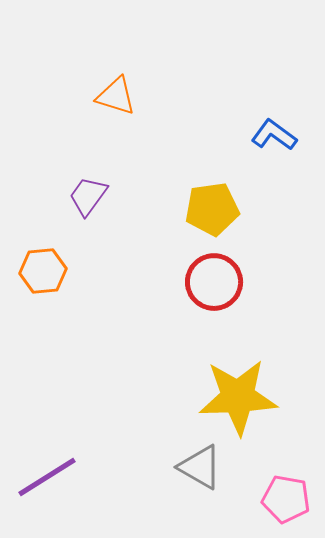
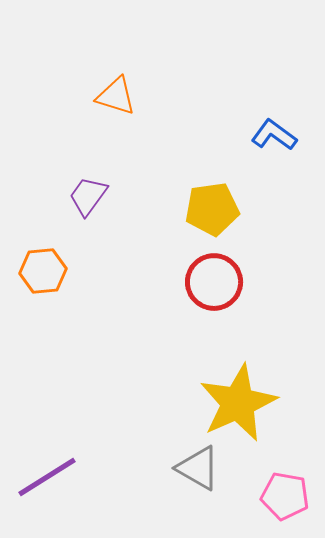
yellow star: moved 6 px down; rotated 22 degrees counterclockwise
gray triangle: moved 2 px left, 1 px down
pink pentagon: moved 1 px left, 3 px up
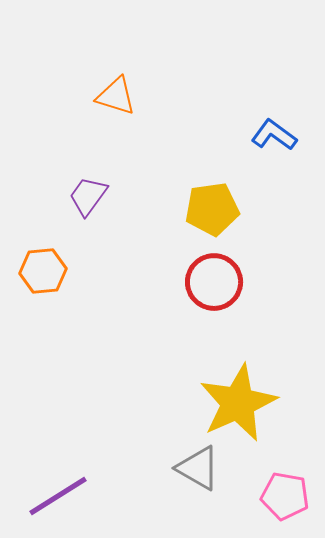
purple line: moved 11 px right, 19 px down
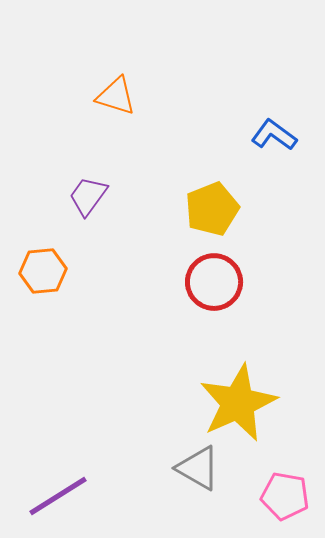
yellow pentagon: rotated 14 degrees counterclockwise
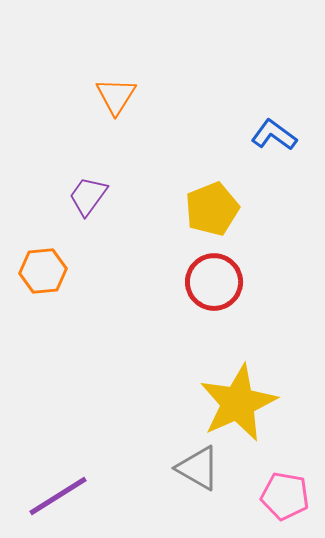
orange triangle: rotated 45 degrees clockwise
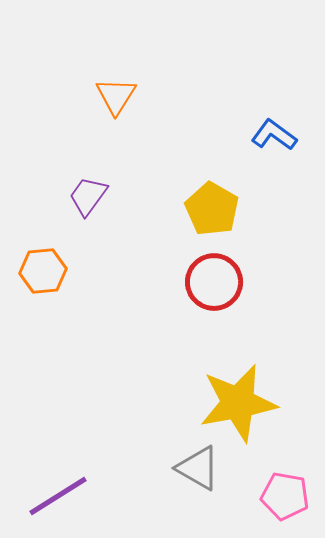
yellow pentagon: rotated 20 degrees counterclockwise
yellow star: rotated 14 degrees clockwise
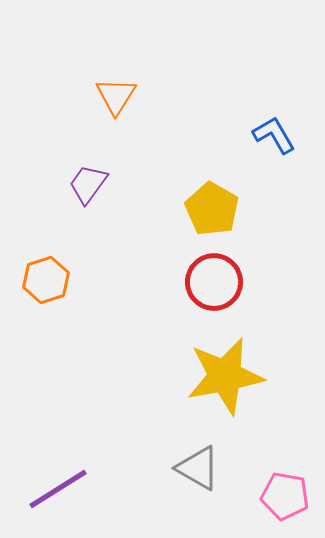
blue L-shape: rotated 24 degrees clockwise
purple trapezoid: moved 12 px up
orange hexagon: moved 3 px right, 9 px down; rotated 12 degrees counterclockwise
yellow star: moved 13 px left, 27 px up
purple line: moved 7 px up
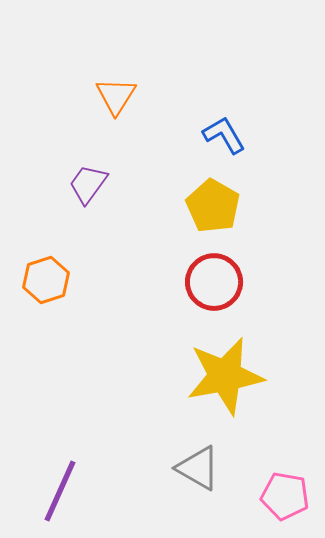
blue L-shape: moved 50 px left
yellow pentagon: moved 1 px right, 3 px up
purple line: moved 2 px right, 2 px down; rotated 34 degrees counterclockwise
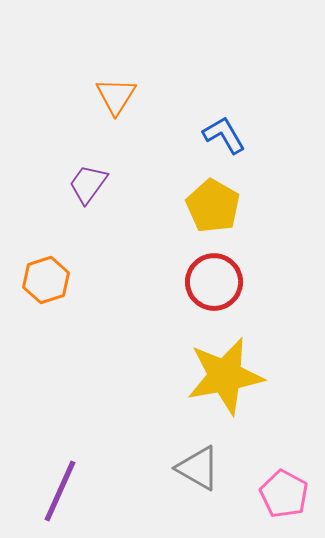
pink pentagon: moved 1 px left, 2 px up; rotated 18 degrees clockwise
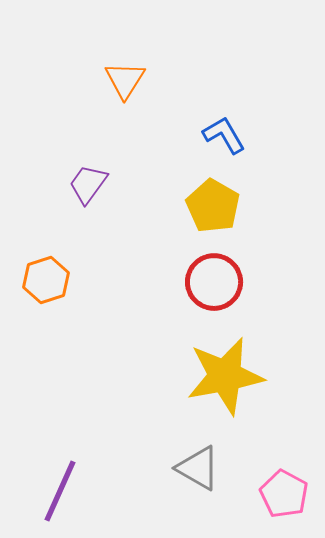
orange triangle: moved 9 px right, 16 px up
